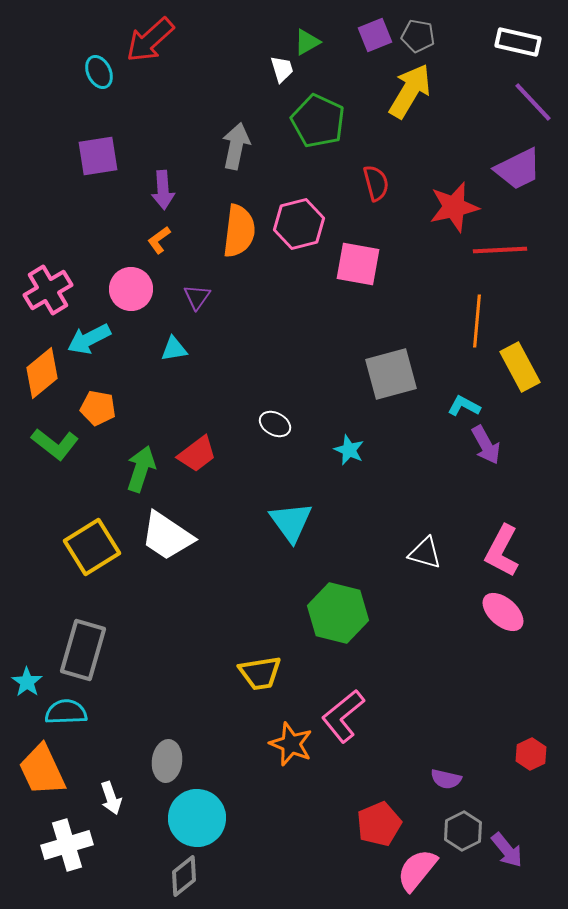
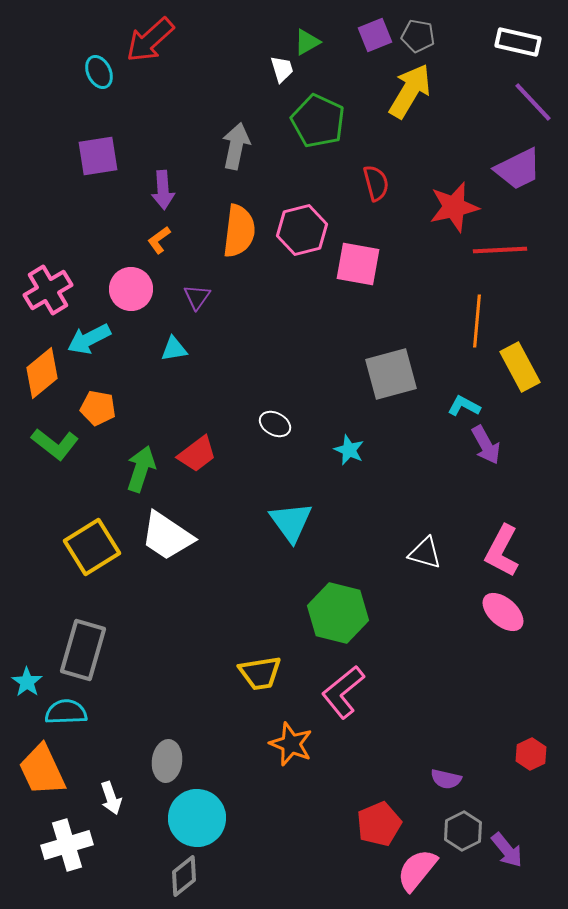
pink hexagon at (299, 224): moved 3 px right, 6 px down
pink L-shape at (343, 716): moved 24 px up
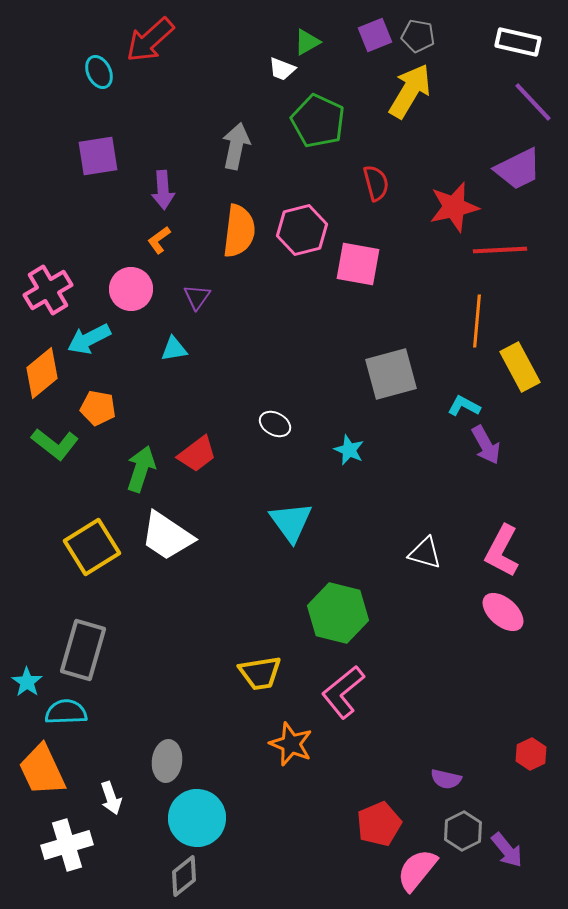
white trapezoid at (282, 69): rotated 128 degrees clockwise
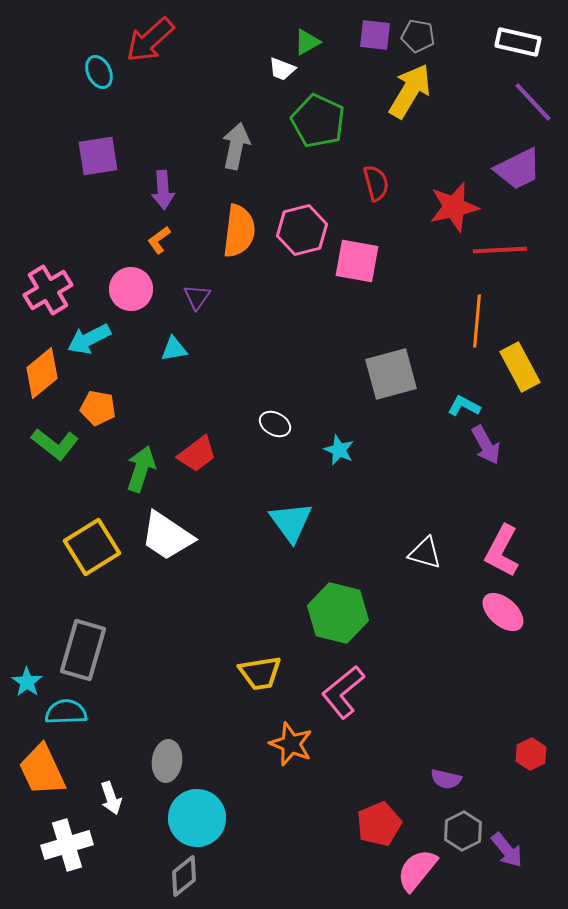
purple square at (375, 35): rotated 28 degrees clockwise
pink square at (358, 264): moved 1 px left, 3 px up
cyan star at (349, 450): moved 10 px left
